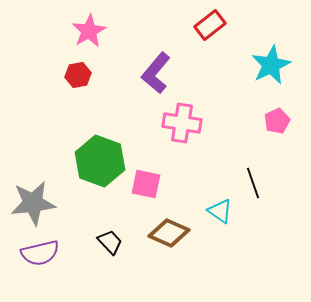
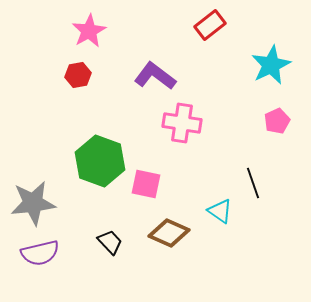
purple L-shape: moved 1 px left, 3 px down; rotated 87 degrees clockwise
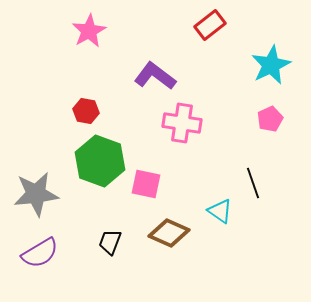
red hexagon: moved 8 px right, 36 px down; rotated 20 degrees clockwise
pink pentagon: moved 7 px left, 2 px up
gray star: moved 3 px right, 9 px up
black trapezoid: rotated 116 degrees counterclockwise
purple semicircle: rotated 18 degrees counterclockwise
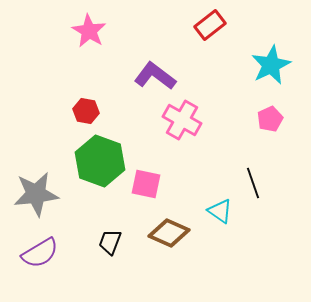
pink star: rotated 12 degrees counterclockwise
pink cross: moved 3 px up; rotated 21 degrees clockwise
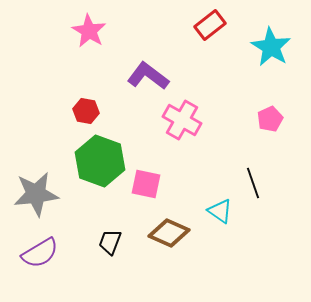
cyan star: moved 18 px up; rotated 15 degrees counterclockwise
purple L-shape: moved 7 px left
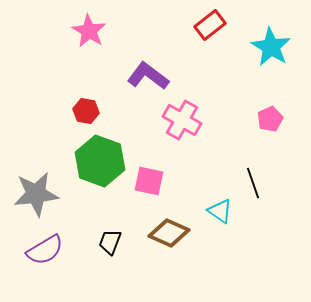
pink square: moved 3 px right, 3 px up
purple semicircle: moved 5 px right, 3 px up
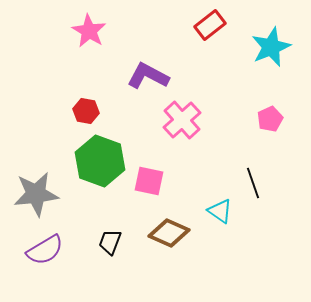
cyan star: rotated 18 degrees clockwise
purple L-shape: rotated 9 degrees counterclockwise
pink cross: rotated 18 degrees clockwise
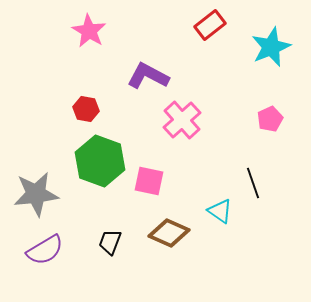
red hexagon: moved 2 px up
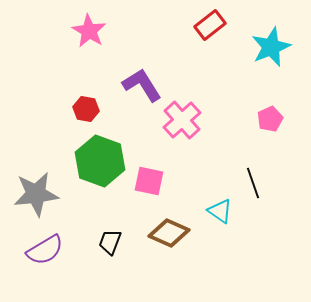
purple L-shape: moved 6 px left, 9 px down; rotated 30 degrees clockwise
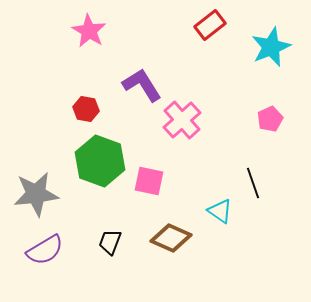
brown diamond: moved 2 px right, 5 px down
